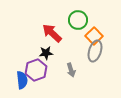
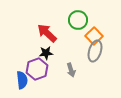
red arrow: moved 5 px left
purple hexagon: moved 1 px right, 1 px up
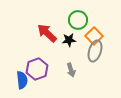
black star: moved 23 px right, 13 px up
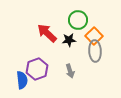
gray ellipse: rotated 20 degrees counterclockwise
gray arrow: moved 1 px left, 1 px down
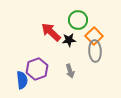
red arrow: moved 4 px right, 1 px up
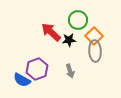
blue semicircle: rotated 126 degrees clockwise
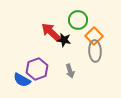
black star: moved 5 px left; rotated 16 degrees clockwise
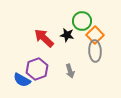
green circle: moved 4 px right, 1 px down
red arrow: moved 7 px left, 6 px down
orange square: moved 1 px right, 1 px up
black star: moved 3 px right, 5 px up
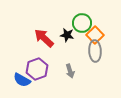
green circle: moved 2 px down
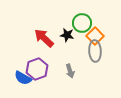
orange square: moved 1 px down
blue semicircle: moved 1 px right, 2 px up
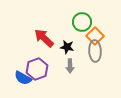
green circle: moved 1 px up
black star: moved 12 px down
gray arrow: moved 5 px up; rotated 16 degrees clockwise
